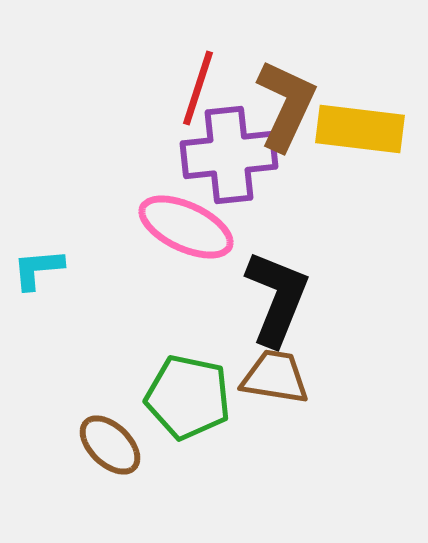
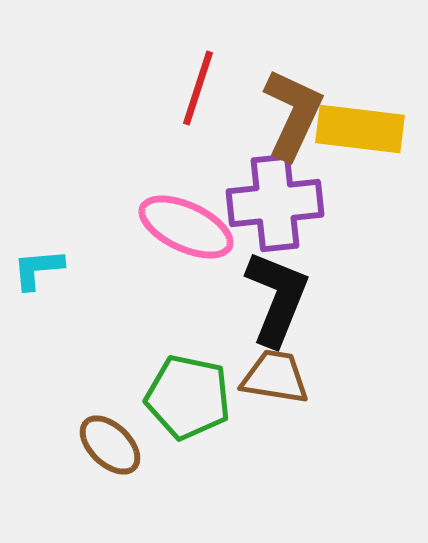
brown L-shape: moved 7 px right, 9 px down
purple cross: moved 46 px right, 48 px down
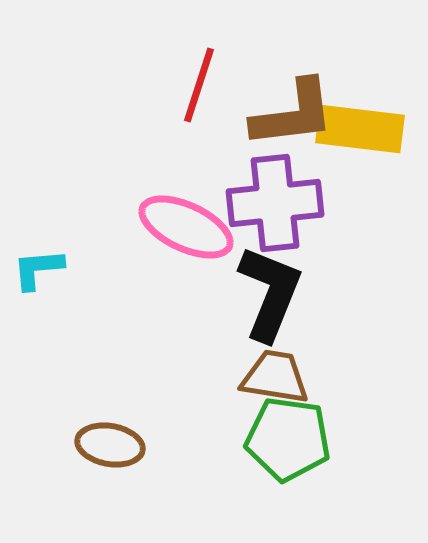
red line: moved 1 px right, 3 px up
brown L-shape: rotated 58 degrees clockwise
black L-shape: moved 7 px left, 5 px up
green pentagon: moved 100 px right, 42 px down; rotated 4 degrees counterclockwise
brown ellipse: rotated 34 degrees counterclockwise
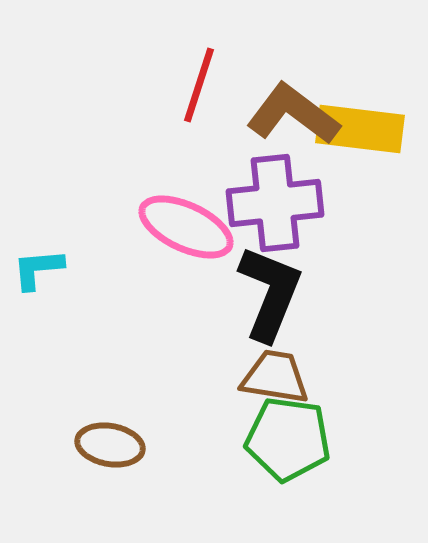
brown L-shape: rotated 136 degrees counterclockwise
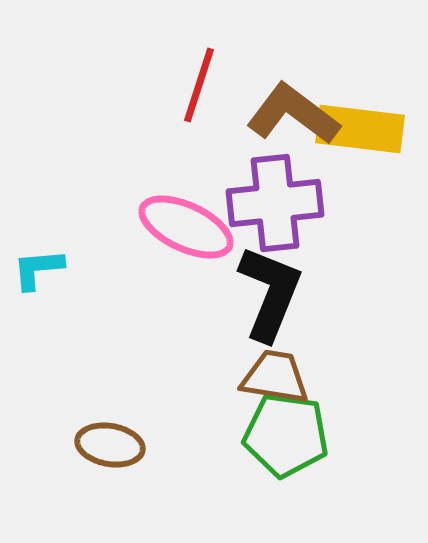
green pentagon: moved 2 px left, 4 px up
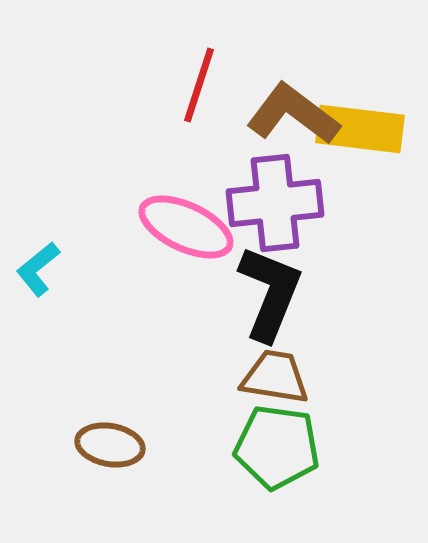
cyan L-shape: rotated 34 degrees counterclockwise
green pentagon: moved 9 px left, 12 px down
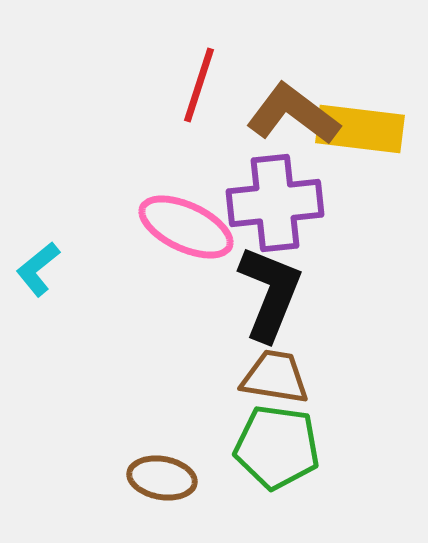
brown ellipse: moved 52 px right, 33 px down
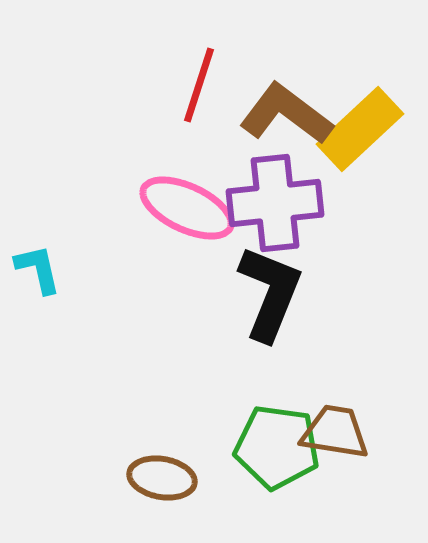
brown L-shape: moved 7 px left
yellow rectangle: rotated 50 degrees counterclockwise
pink ellipse: moved 1 px right, 19 px up
cyan L-shape: rotated 116 degrees clockwise
brown trapezoid: moved 60 px right, 55 px down
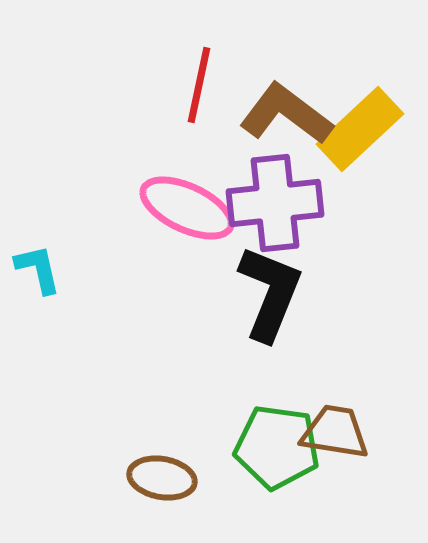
red line: rotated 6 degrees counterclockwise
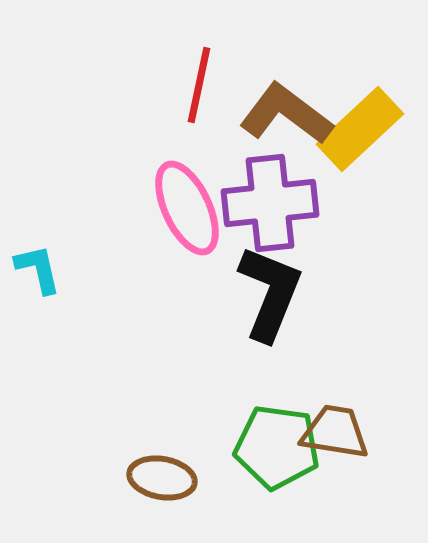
purple cross: moved 5 px left
pink ellipse: rotated 40 degrees clockwise
